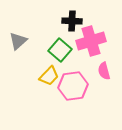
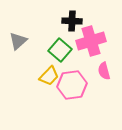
pink hexagon: moved 1 px left, 1 px up
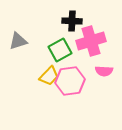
gray triangle: rotated 24 degrees clockwise
green square: rotated 20 degrees clockwise
pink semicircle: rotated 72 degrees counterclockwise
pink hexagon: moved 2 px left, 4 px up
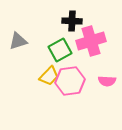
pink semicircle: moved 3 px right, 10 px down
